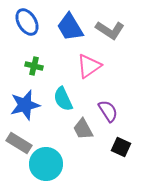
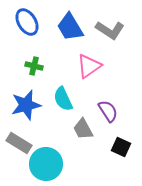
blue star: moved 1 px right
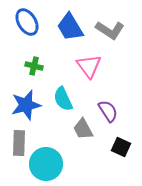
pink triangle: rotated 32 degrees counterclockwise
gray rectangle: rotated 60 degrees clockwise
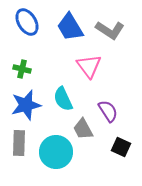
green cross: moved 12 px left, 3 px down
cyan circle: moved 10 px right, 12 px up
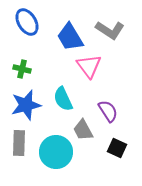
blue trapezoid: moved 10 px down
gray trapezoid: moved 1 px down
black square: moved 4 px left, 1 px down
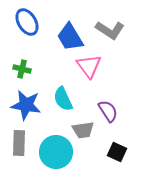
blue star: rotated 24 degrees clockwise
gray trapezoid: rotated 70 degrees counterclockwise
black square: moved 4 px down
